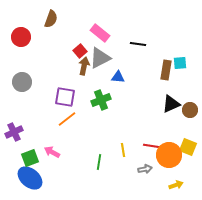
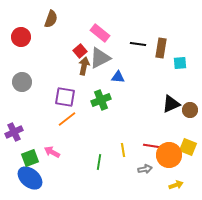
brown rectangle: moved 5 px left, 22 px up
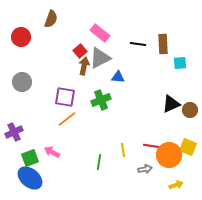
brown rectangle: moved 2 px right, 4 px up; rotated 12 degrees counterclockwise
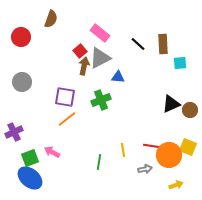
black line: rotated 35 degrees clockwise
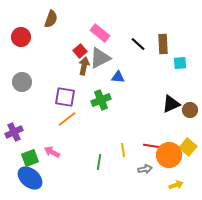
yellow square: rotated 18 degrees clockwise
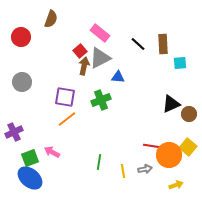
brown circle: moved 1 px left, 4 px down
yellow line: moved 21 px down
